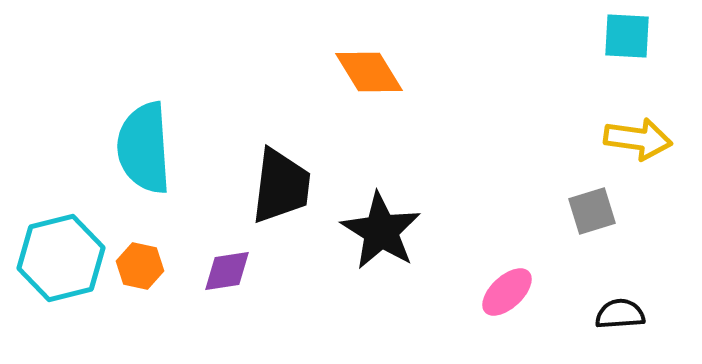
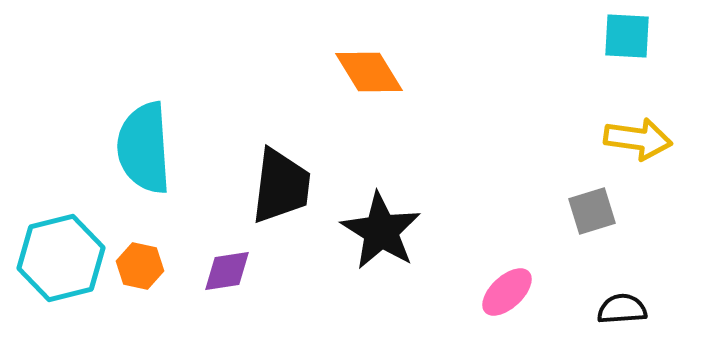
black semicircle: moved 2 px right, 5 px up
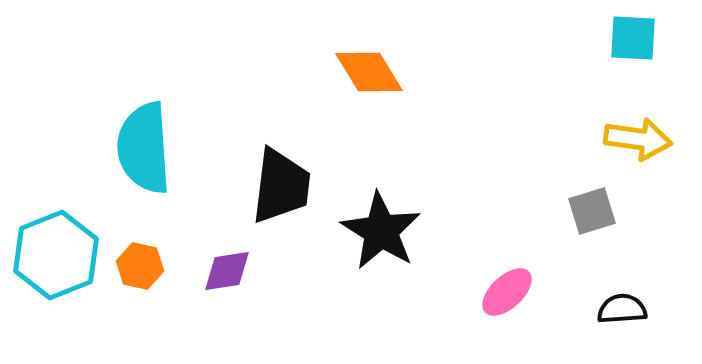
cyan square: moved 6 px right, 2 px down
cyan hexagon: moved 5 px left, 3 px up; rotated 8 degrees counterclockwise
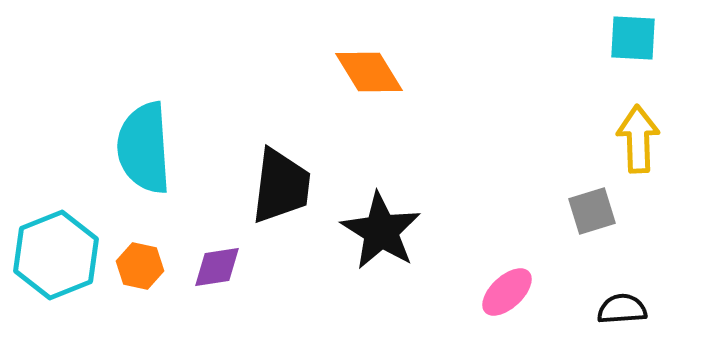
yellow arrow: rotated 100 degrees counterclockwise
purple diamond: moved 10 px left, 4 px up
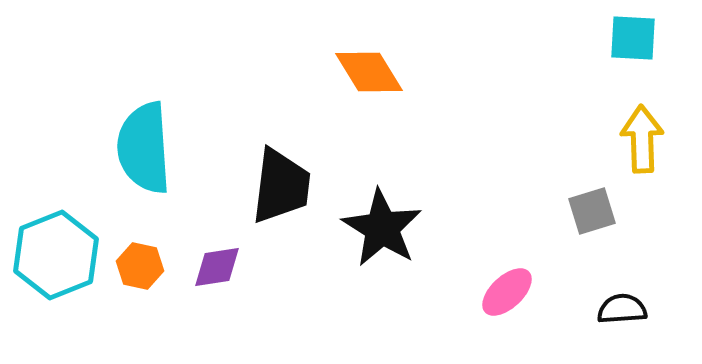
yellow arrow: moved 4 px right
black star: moved 1 px right, 3 px up
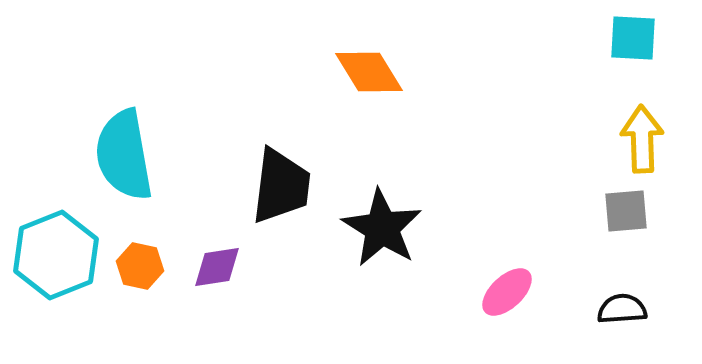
cyan semicircle: moved 20 px left, 7 px down; rotated 6 degrees counterclockwise
gray square: moved 34 px right; rotated 12 degrees clockwise
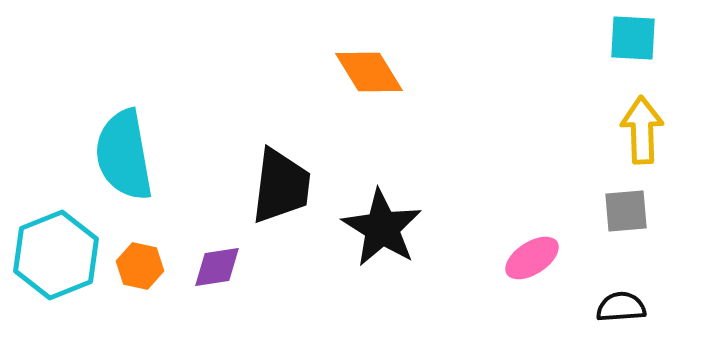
yellow arrow: moved 9 px up
pink ellipse: moved 25 px right, 34 px up; rotated 10 degrees clockwise
black semicircle: moved 1 px left, 2 px up
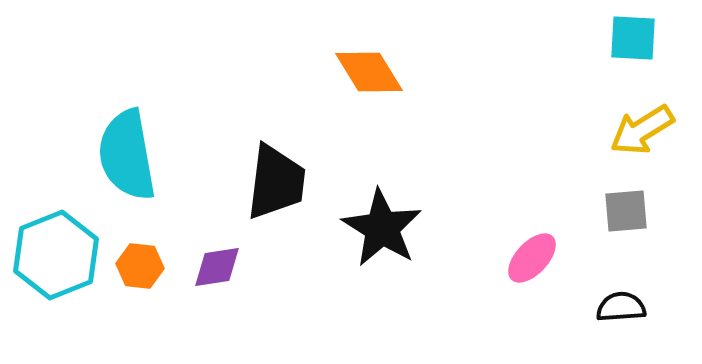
yellow arrow: rotated 120 degrees counterclockwise
cyan semicircle: moved 3 px right
black trapezoid: moved 5 px left, 4 px up
pink ellipse: rotated 14 degrees counterclockwise
orange hexagon: rotated 6 degrees counterclockwise
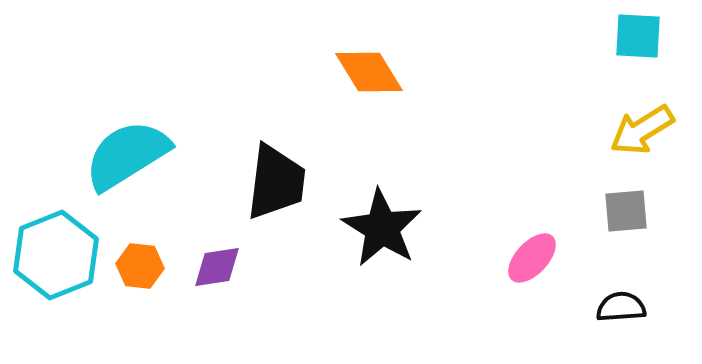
cyan square: moved 5 px right, 2 px up
cyan semicircle: rotated 68 degrees clockwise
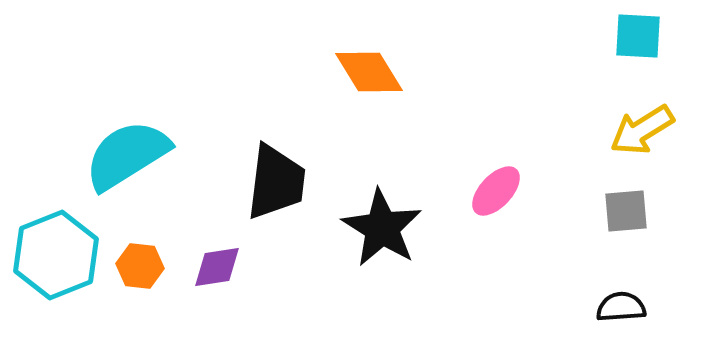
pink ellipse: moved 36 px left, 67 px up
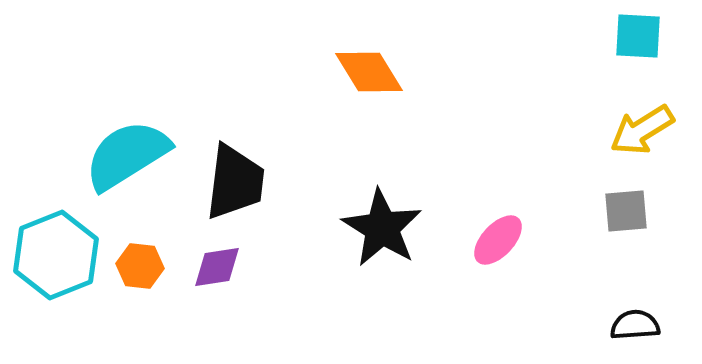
black trapezoid: moved 41 px left
pink ellipse: moved 2 px right, 49 px down
black semicircle: moved 14 px right, 18 px down
